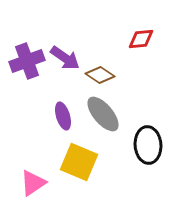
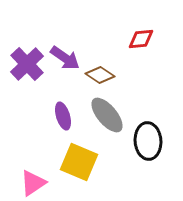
purple cross: moved 3 px down; rotated 24 degrees counterclockwise
gray ellipse: moved 4 px right, 1 px down
black ellipse: moved 4 px up
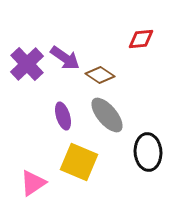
black ellipse: moved 11 px down
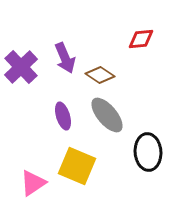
purple arrow: rotated 32 degrees clockwise
purple cross: moved 6 px left, 3 px down
yellow square: moved 2 px left, 4 px down
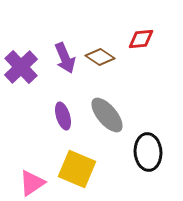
brown diamond: moved 18 px up
yellow square: moved 3 px down
pink triangle: moved 1 px left
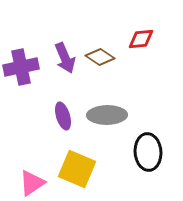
purple cross: rotated 32 degrees clockwise
gray ellipse: rotated 51 degrees counterclockwise
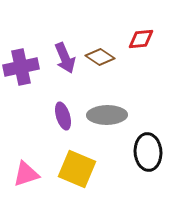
pink triangle: moved 6 px left, 9 px up; rotated 16 degrees clockwise
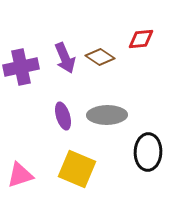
black ellipse: rotated 6 degrees clockwise
pink triangle: moved 6 px left, 1 px down
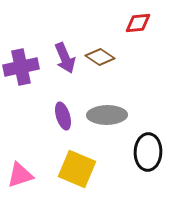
red diamond: moved 3 px left, 16 px up
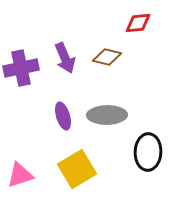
brown diamond: moved 7 px right; rotated 20 degrees counterclockwise
purple cross: moved 1 px down
yellow square: rotated 36 degrees clockwise
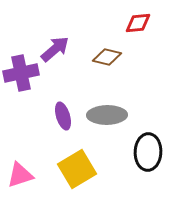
purple arrow: moved 10 px left, 9 px up; rotated 108 degrees counterclockwise
purple cross: moved 5 px down
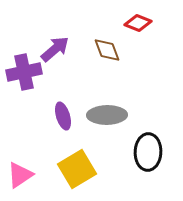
red diamond: rotated 28 degrees clockwise
brown diamond: moved 7 px up; rotated 56 degrees clockwise
purple cross: moved 3 px right, 1 px up
pink triangle: rotated 16 degrees counterclockwise
